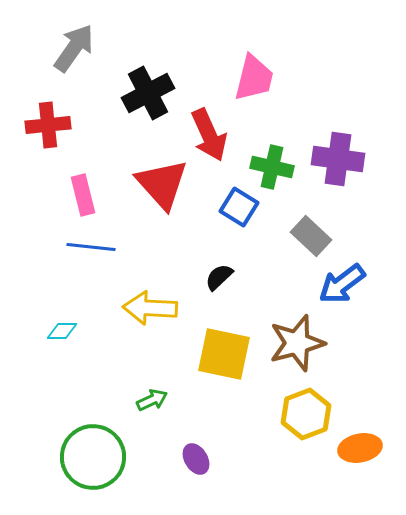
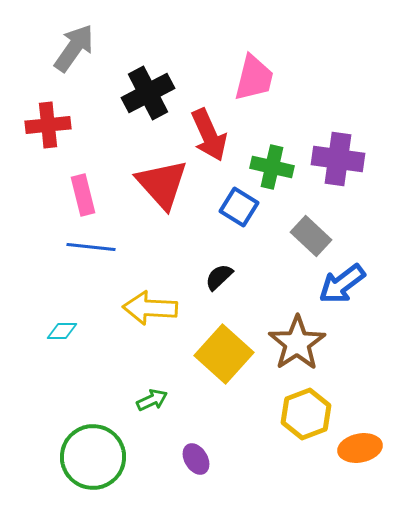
brown star: rotated 18 degrees counterclockwise
yellow square: rotated 30 degrees clockwise
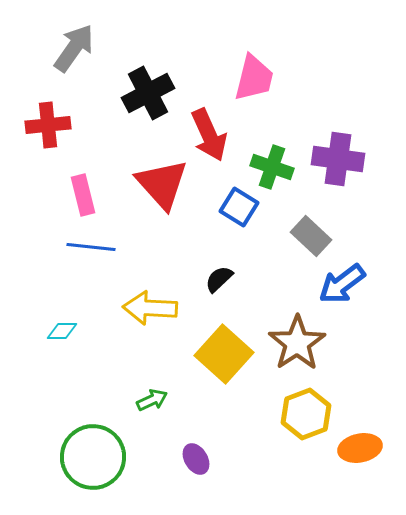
green cross: rotated 6 degrees clockwise
black semicircle: moved 2 px down
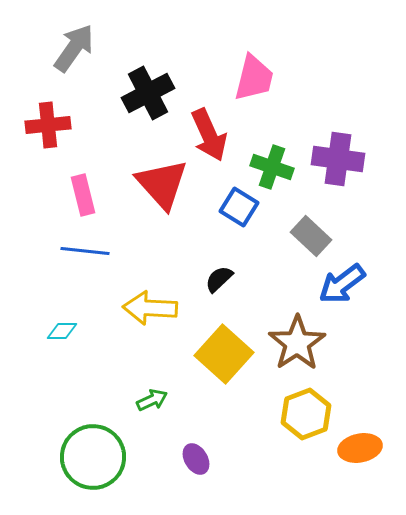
blue line: moved 6 px left, 4 px down
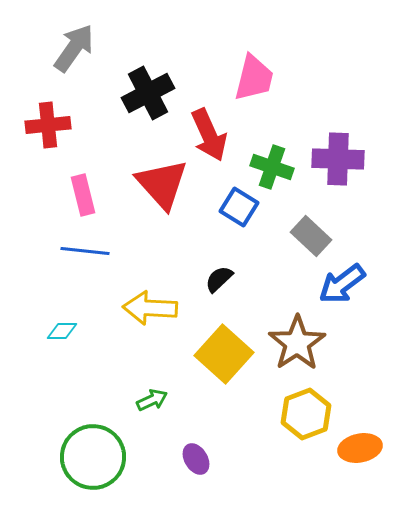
purple cross: rotated 6 degrees counterclockwise
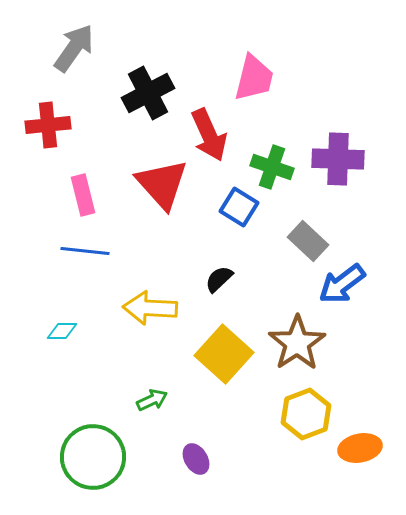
gray rectangle: moved 3 px left, 5 px down
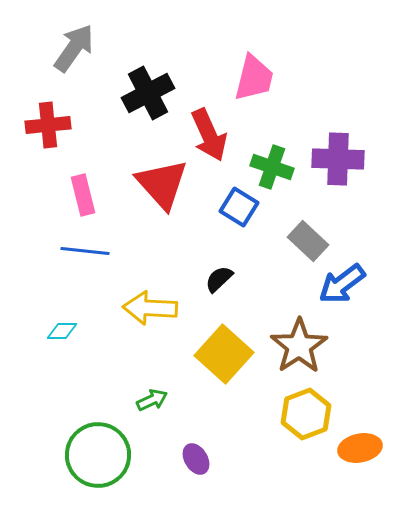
brown star: moved 2 px right, 3 px down
green circle: moved 5 px right, 2 px up
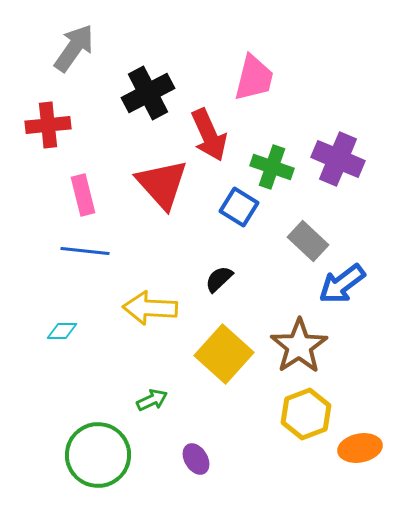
purple cross: rotated 21 degrees clockwise
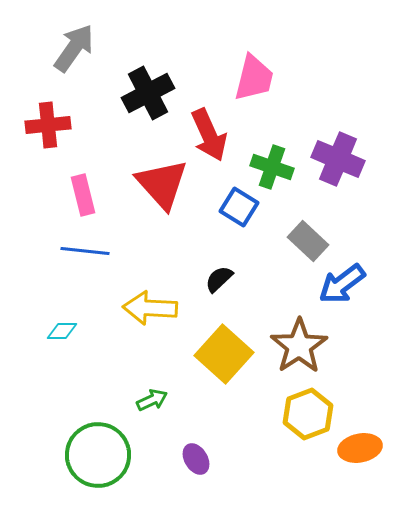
yellow hexagon: moved 2 px right
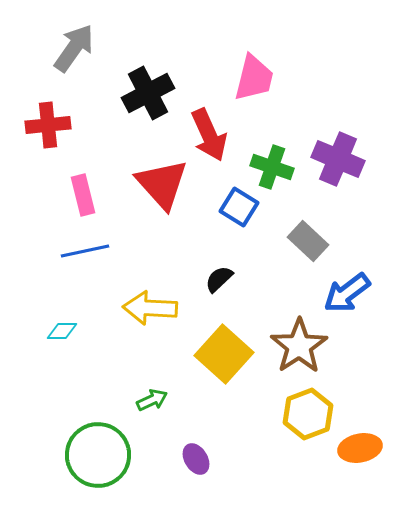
blue line: rotated 18 degrees counterclockwise
blue arrow: moved 5 px right, 9 px down
